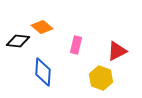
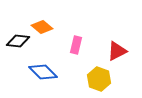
blue diamond: rotated 48 degrees counterclockwise
yellow hexagon: moved 2 px left, 1 px down
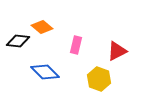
blue diamond: moved 2 px right
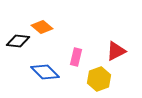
pink rectangle: moved 12 px down
red triangle: moved 1 px left
yellow hexagon: rotated 20 degrees clockwise
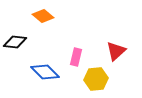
orange diamond: moved 1 px right, 11 px up
black diamond: moved 3 px left, 1 px down
red triangle: rotated 15 degrees counterclockwise
yellow hexagon: moved 3 px left; rotated 15 degrees clockwise
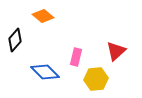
black diamond: moved 2 px up; rotated 55 degrees counterclockwise
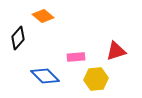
black diamond: moved 3 px right, 2 px up
red triangle: rotated 25 degrees clockwise
pink rectangle: rotated 72 degrees clockwise
blue diamond: moved 4 px down
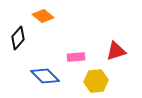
yellow hexagon: moved 2 px down
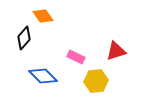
orange diamond: rotated 15 degrees clockwise
black diamond: moved 6 px right
pink rectangle: rotated 30 degrees clockwise
blue diamond: moved 2 px left
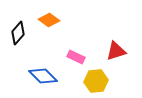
orange diamond: moved 6 px right, 4 px down; rotated 20 degrees counterclockwise
black diamond: moved 6 px left, 5 px up
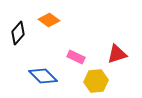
red triangle: moved 1 px right, 3 px down
